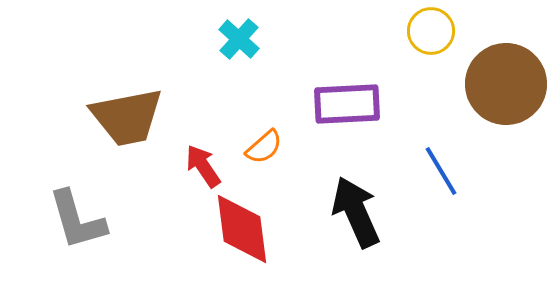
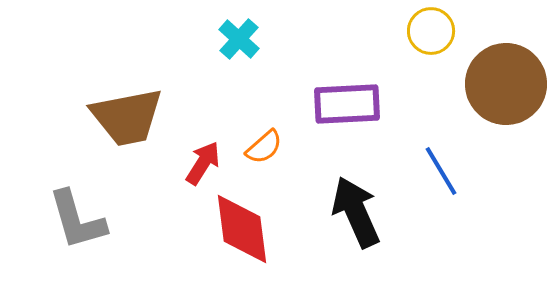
red arrow: moved 3 px up; rotated 66 degrees clockwise
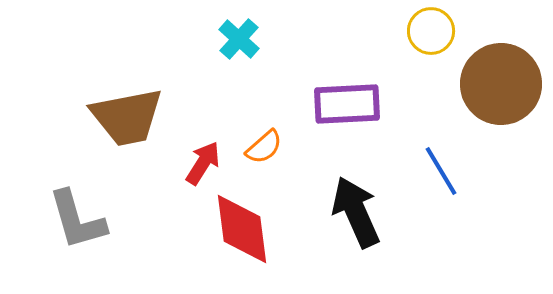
brown circle: moved 5 px left
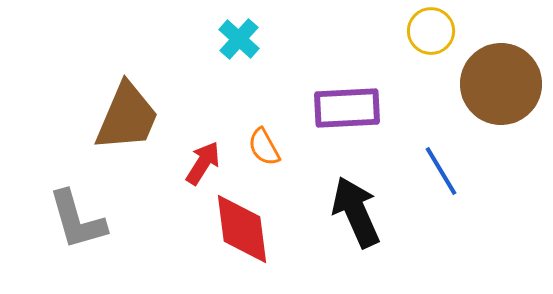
purple rectangle: moved 4 px down
brown trapezoid: rotated 56 degrees counterclockwise
orange semicircle: rotated 102 degrees clockwise
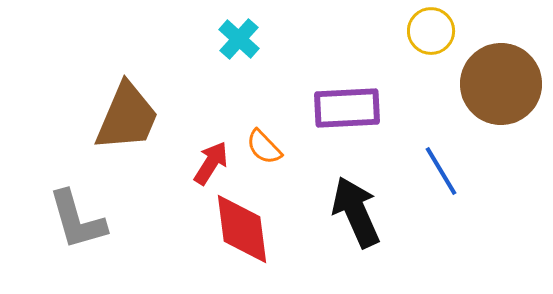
orange semicircle: rotated 15 degrees counterclockwise
red arrow: moved 8 px right
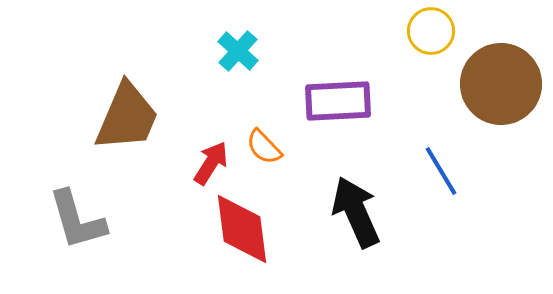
cyan cross: moved 1 px left, 12 px down
purple rectangle: moved 9 px left, 7 px up
